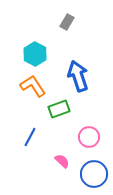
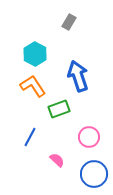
gray rectangle: moved 2 px right
pink semicircle: moved 5 px left, 1 px up
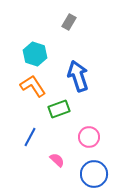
cyan hexagon: rotated 10 degrees counterclockwise
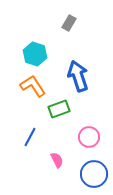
gray rectangle: moved 1 px down
pink semicircle: rotated 21 degrees clockwise
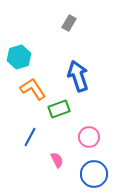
cyan hexagon: moved 16 px left, 3 px down; rotated 25 degrees clockwise
orange L-shape: moved 3 px down
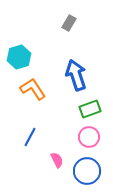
blue arrow: moved 2 px left, 1 px up
green rectangle: moved 31 px right
blue circle: moved 7 px left, 3 px up
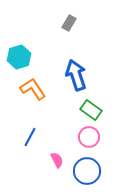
green rectangle: moved 1 px right, 1 px down; rotated 55 degrees clockwise
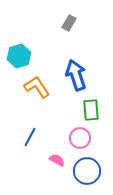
cyan hexagon: moved 1 px up
orange L-shape: moved 4 px right, 2 px up
green rectangle: rotated 50 degrees clockwise
pink circle: moved 9 px left, 1 px down
pink semicircle: rotated 35 degrees counterclockwise
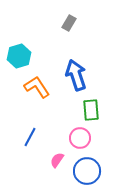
pink semicircle: rotated 84 degrees counterclockwise
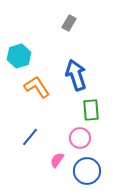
blue line: rotated 12 degrees clockwise
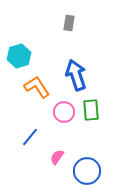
gray rectangle: rotated 21 degrees counterclockwise
pink circle: moved 16 px left, 26 px up
pink semicircle: moved 3 px up
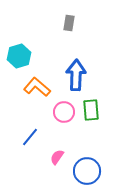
blue arrow: rotated 20 degrees clockwise
orange L-shape: rotated 16 degrees counterclockwise
